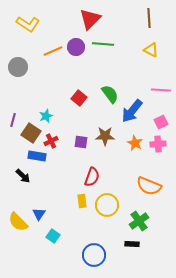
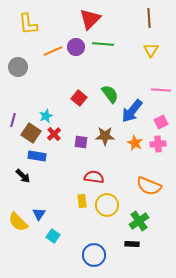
yellow L-shape: rotated 50 degrees clockwise
yellow triangle: rotated 35 degrees clockwise
red cross: moved 3 px right, 7 px up; rotated 16 degrees counterclockwise
red semicircle: moved 2 px right; rotated 102 degrees counterclockwise
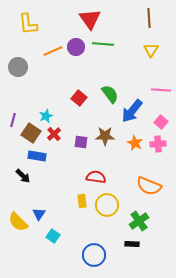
red triangle: rotated 20 degrees counterclockwise
pink square: rotated 24 degrees counterclockwise
red semicircle: moved 2 px right
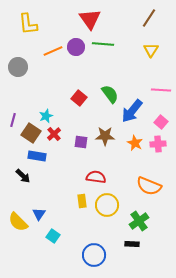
brown line: rotated 36 degrees clockwise
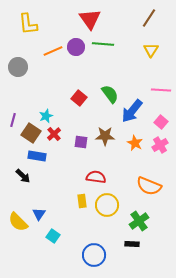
pink cross: moved 2 px right, 1 px down; rotated 28 degrees counterclockwise
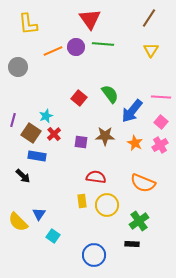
pink line: moved 7 px down
orange semicircle: moved 6 px left, 3 px up
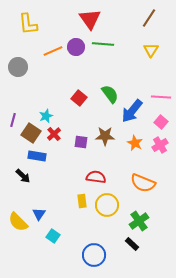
black rectangle: rotated 40 degrees clockwise
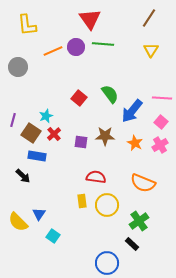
yellow L-shape: moved 1 px left, 1 px down
pink line: moved 1 px right, 1 px down
blue circle: moved 13 px right, 8 px down
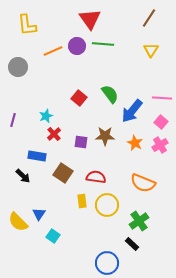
purple circle: moved 1 px right, 1 px up
brown square: moved 32 px right, 40 px down
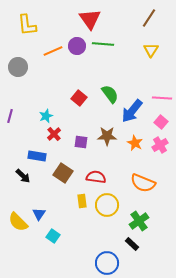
purple line: moved 3 px left, 4 px up
brown star: moved 2 px right
